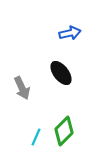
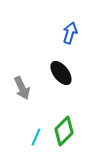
blue arrow: rotated 60 degrees counterclockwise
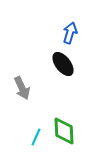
black ellipse: moved 2 px right, 9 px up
green diamond: rotated 48 degrees counterclockwise
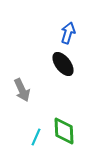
blue arrow: moved 2 px left
gray arrow: moved 2 px down
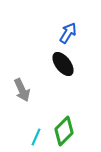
blue arrow: rotated 15 degrees clockwise
green diamond: rotated 48 degrees clockwise
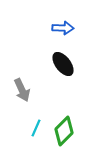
blue arrow: moved 5 px left, 5 px up; rotated 60 degrees clockwise
cyan line: moved 9 px up
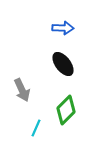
green diamond: moved 2 px right, 21 px up
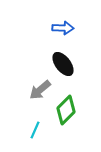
gray arrow: moved 18 px right; rotated 75 degrees clockwise
cyan line: moved 1 px left, 2 px down
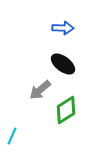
black ellipse: rotated 15 degrees counterclockwise
green diamond: rotated 12 degrees clockwise
cyan line: moved 23 px left, 6 px down
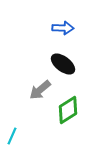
green diamond: moved 2 px right
